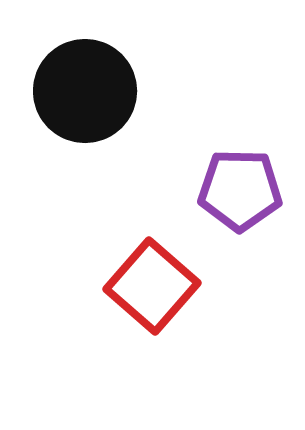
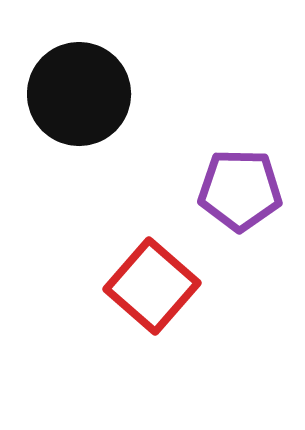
black circle: moved 6 px left, 3 px down
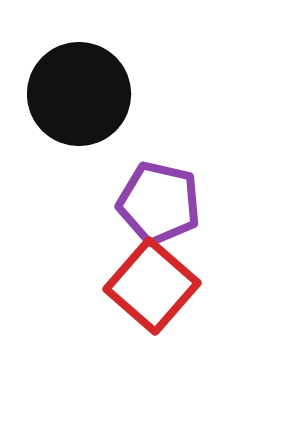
purple pentagon: moved 81 px left, 13 px down; rotated 12 degrees clockwise
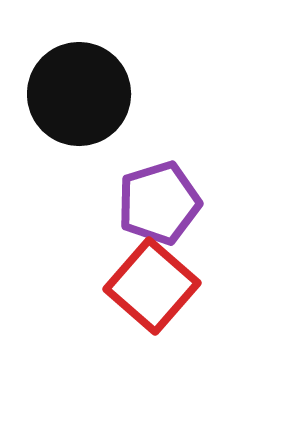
purple pentagon: rotated 30 degrees counterclockwise
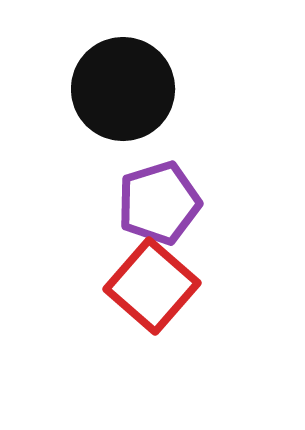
black circle: moved 44 px right, 5 px up
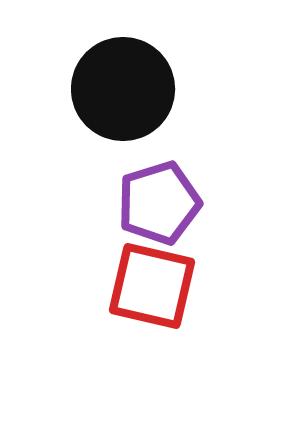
red square: rotated 28 degrees counterclockwise
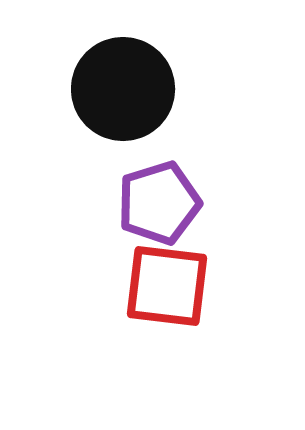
red square: moved 15 px right; rotated 6 degrees counterclockwise
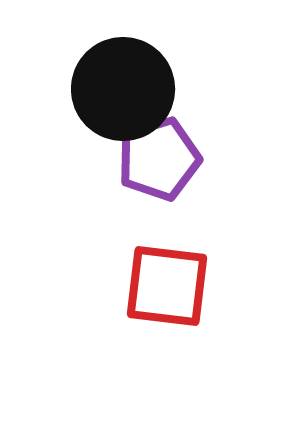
purple pentagon: moved 44 px up
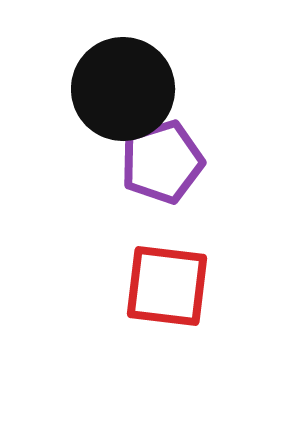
purple pentagon: moved 3 px right, 3 px down
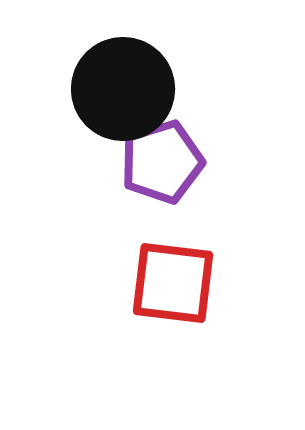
red square: moved 6 px right, 3 px up
